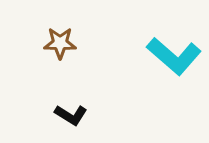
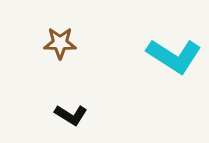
cyan L-shape: rotated 8 degrees counterclockwise
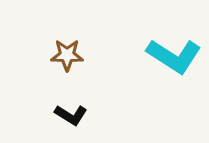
brown star: moved 7 px right, 12 px down
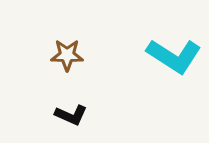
black L-shape: rotated 8 degrees counterclockwise
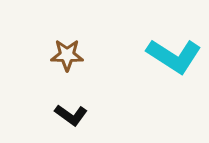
black L-shape: rotated 12 degrees clockwise
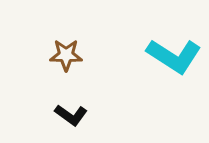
brown star: moved 1 px left
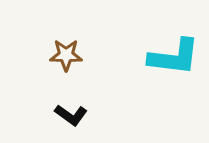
cyan L-shape: moved 1 px down; rotated 26 degrees counterclockwise
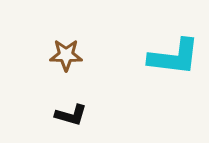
black L-shape: rotated 20 degrees counterclockwise
